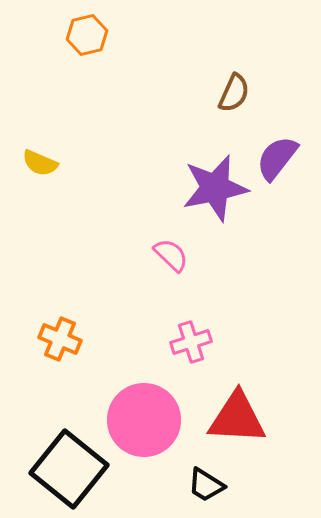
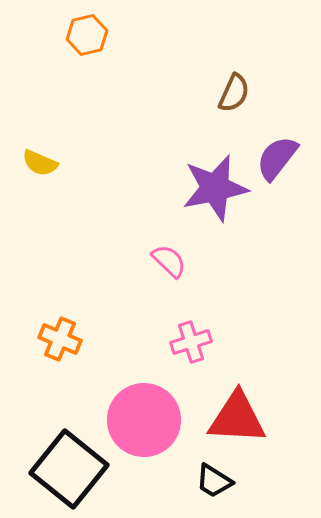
pink semicircle: moved 2 px left, 6 px down
black trapezoid: moved 8 px right, 4 px up
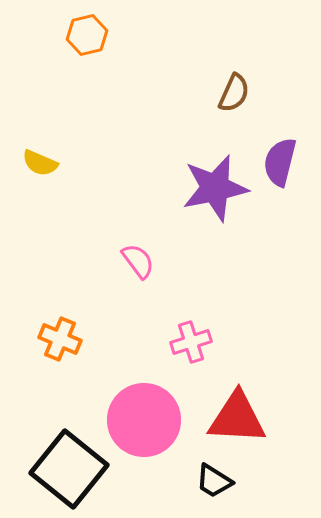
purple semicircle: moved 3 px right, 4 px down; rotated 24 degrees counterclockwise
pink semicircle: moved 31 px left; rotated 9 degrees clockwise
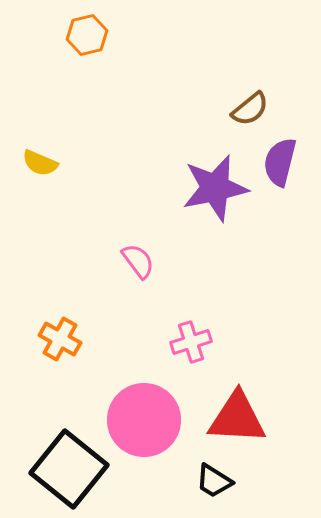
brown semicircle: moved 16 px right, 16 px down; rotated 27 degrees clockwise
orange cross: rotated 6 degrees clockwise
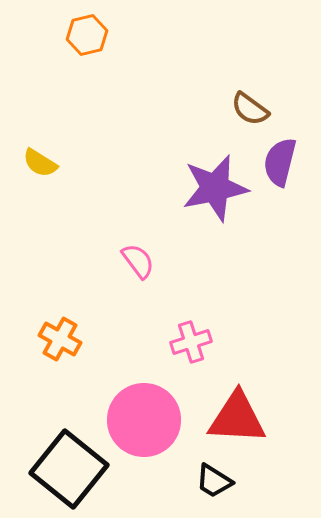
brown semicircle: rotated 75 degrees clockwise
yellow semicircle: rotated 9 degrees clockwise
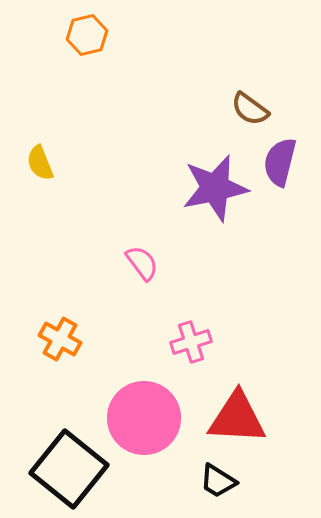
yellow semicircle: rotated 36 degrees clockwise
pink semicircle: moved 4 px right, 2 px down
pink circle: moved 2 px up
black trapezoid: moved 4 px right
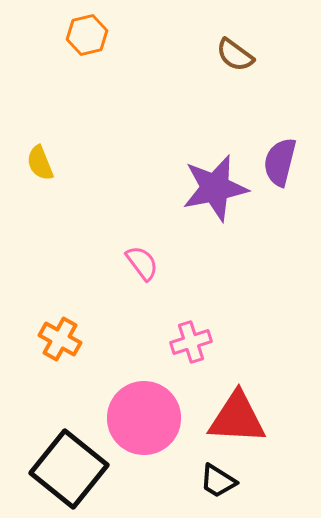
brown semicircle: moved 15 px left, 54 px up
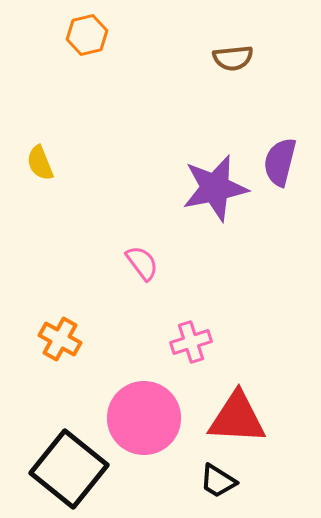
brown semicircle: moved 2 px left, 3 px down; rotated 42 degrees counterclockwise
